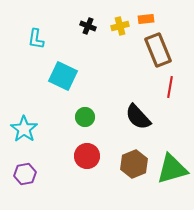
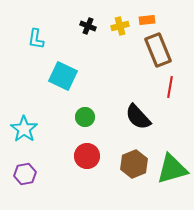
orange rectangle: moved 1 px right, 1 px down
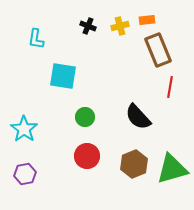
cyan square: rotated 16 degrees counterclockwise
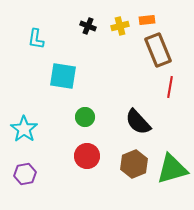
black semicircle: moved 5 px down
